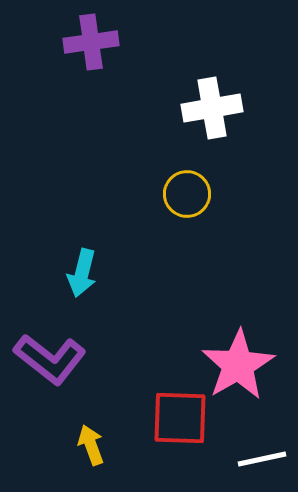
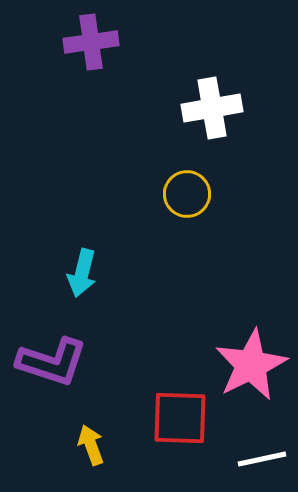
purple L-shape: moved 2 px right, 3 px down; rotated 20 degrees counterclockwise
pink star: moved 13 px right; rotated 4 degrees clockwise
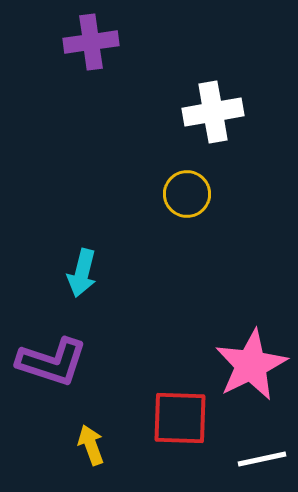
white cross: moved 1 px right, 4 px down
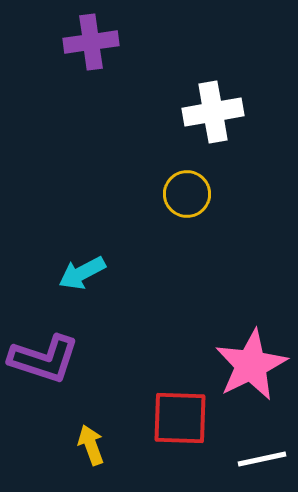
cyan arrow: rotated 48 degrees clockwise
purple L-shape: moved 8 px left, 3 px up
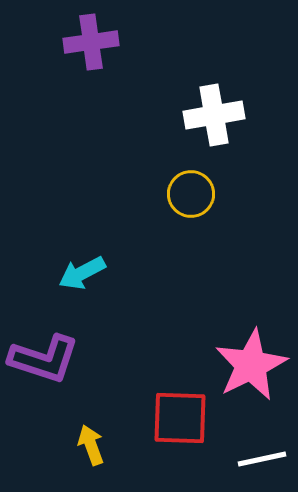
white cross: moved 1 px right, 3 px down
yellow circle: moved 4 px right
